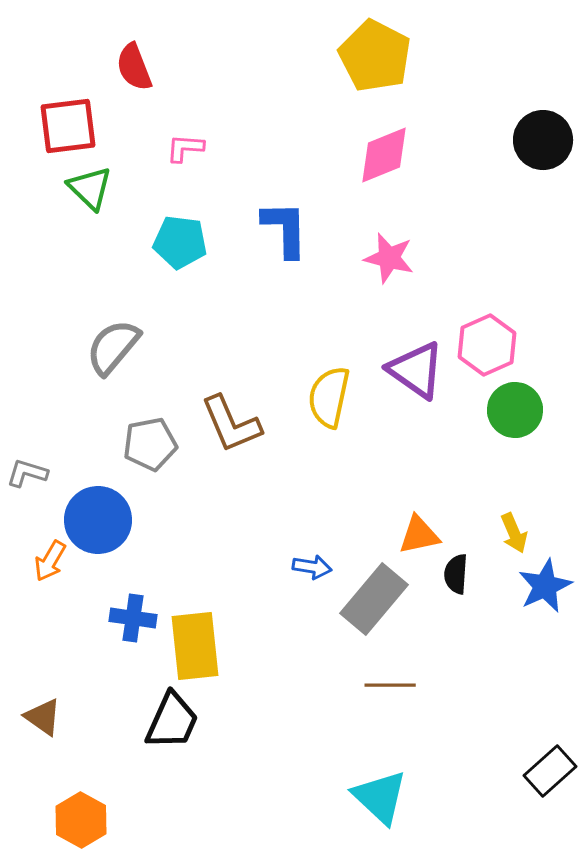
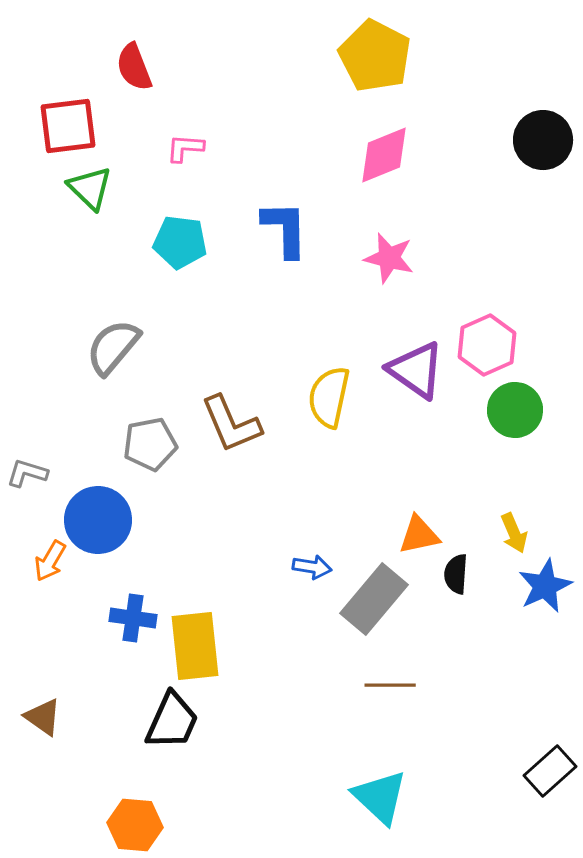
orange hexagon: moved 54 px right, 5 px down; rotated 24 degrees counterclockwise
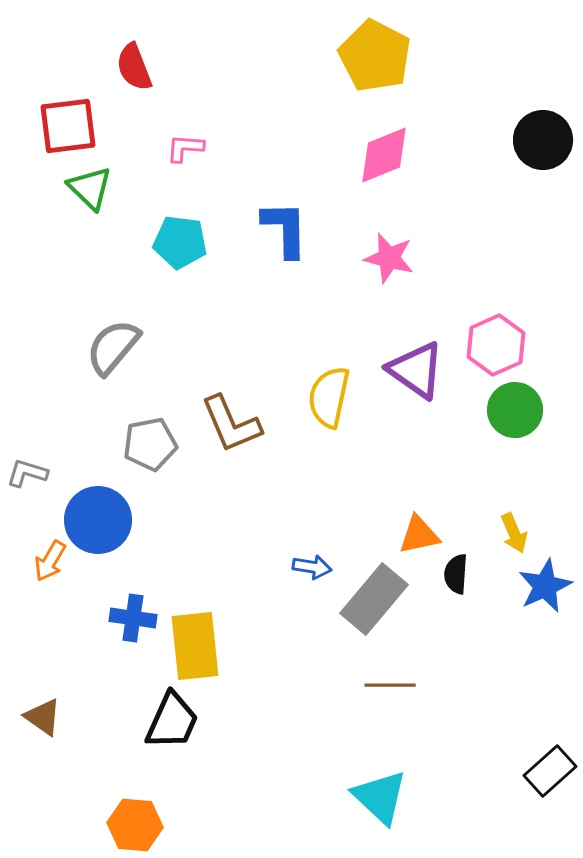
pink hexagon: moved 9 px right
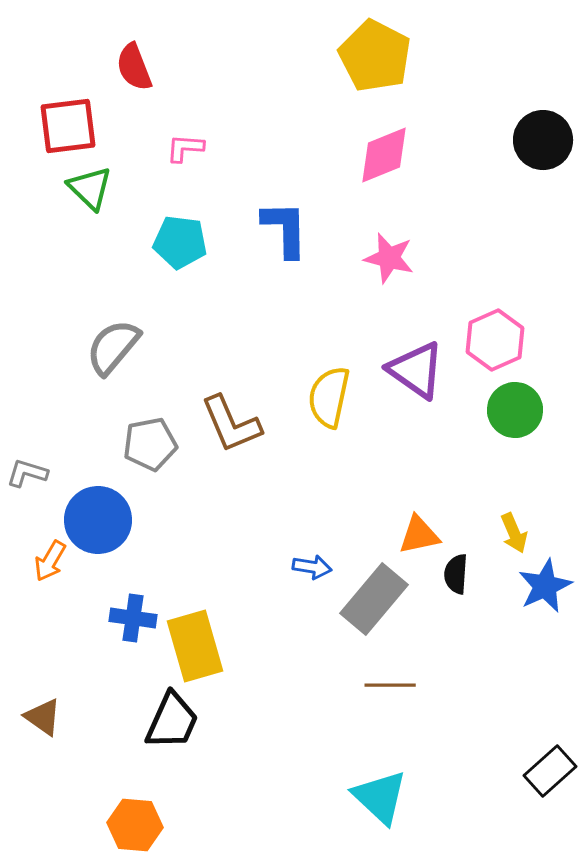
pink hexagon: moved 1 px left, 5 px up
yellow rectangle: rotated 10 degrees counterclockwise
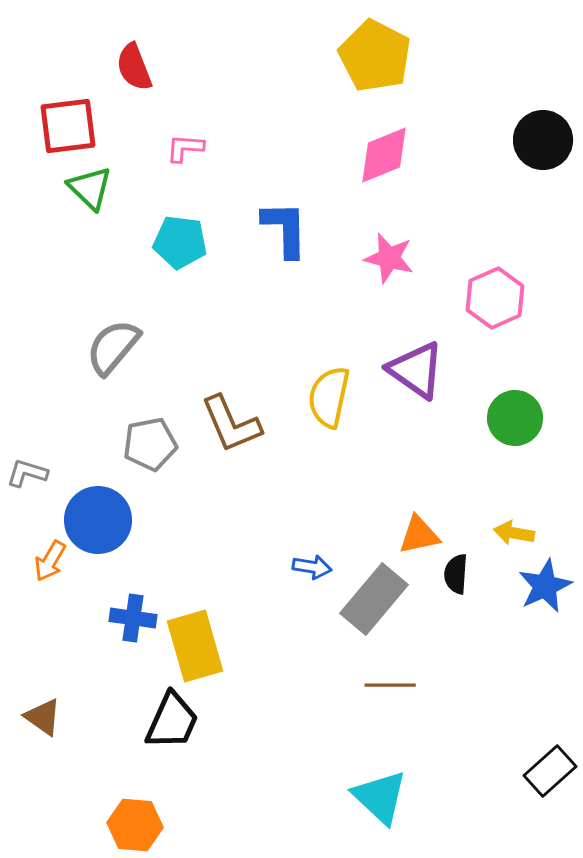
pink hexagon: moved 42 px up
green circle: moved 8 px down
yellow arrow: rotated 123 degrees clockwise
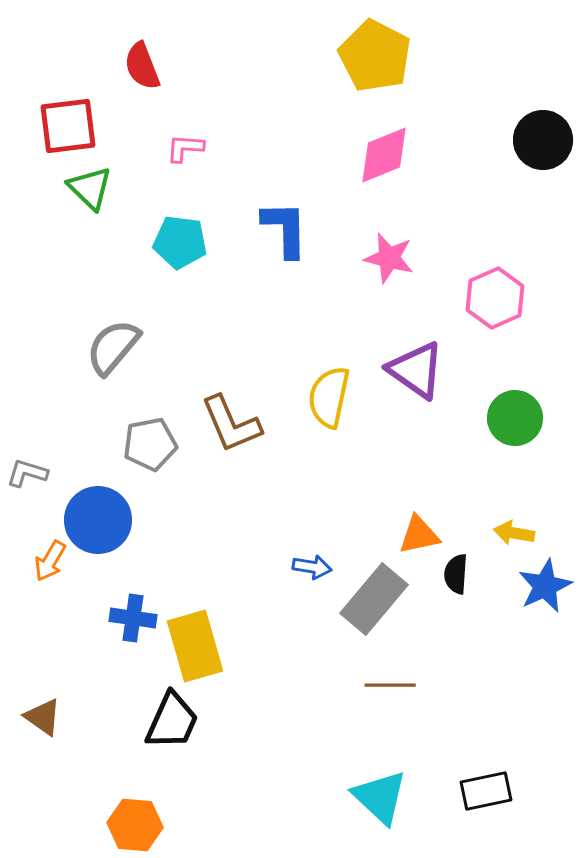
red semicircle: moved 8 px right, 1 px up
black rectangle: moved 64 px left, 20 px down; rotated 30 degrees clockwise
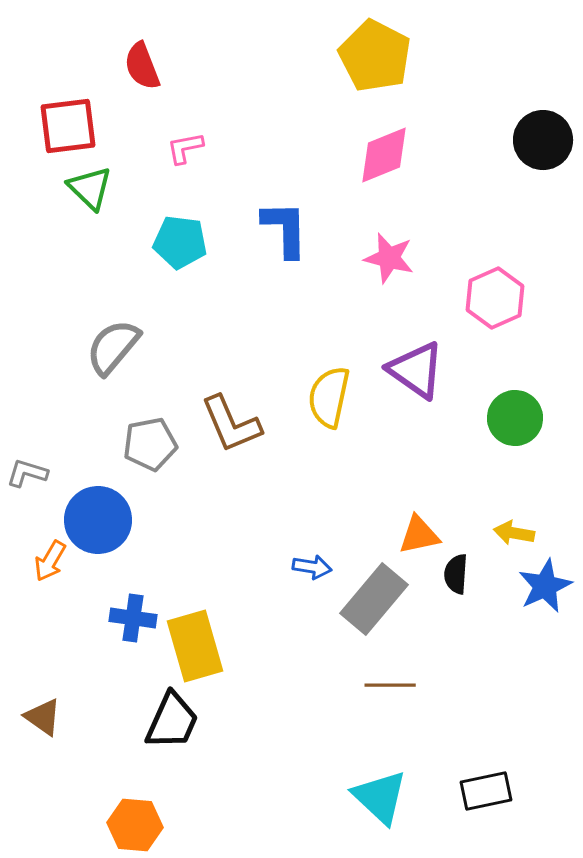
pink L-shape: rotated 15 degrees counterclockwise
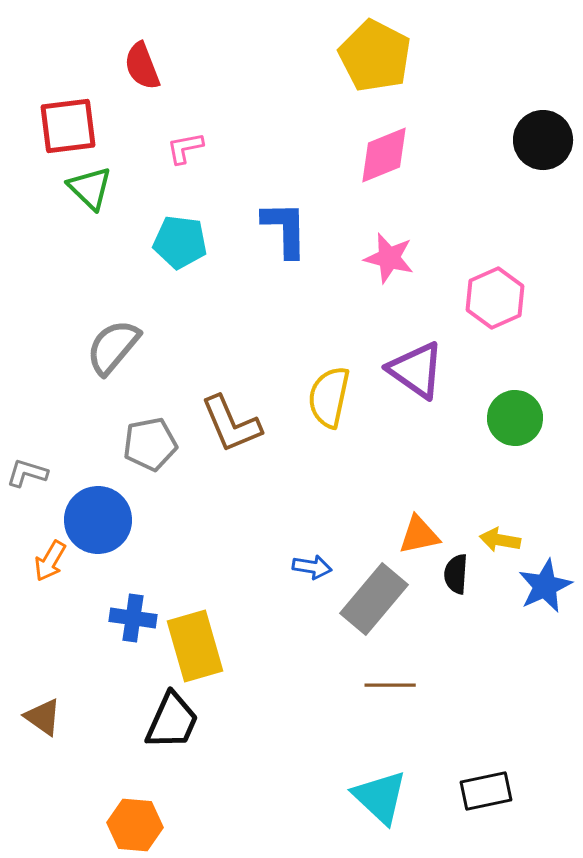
yellow arrow: moved 14 px left, 7 px down
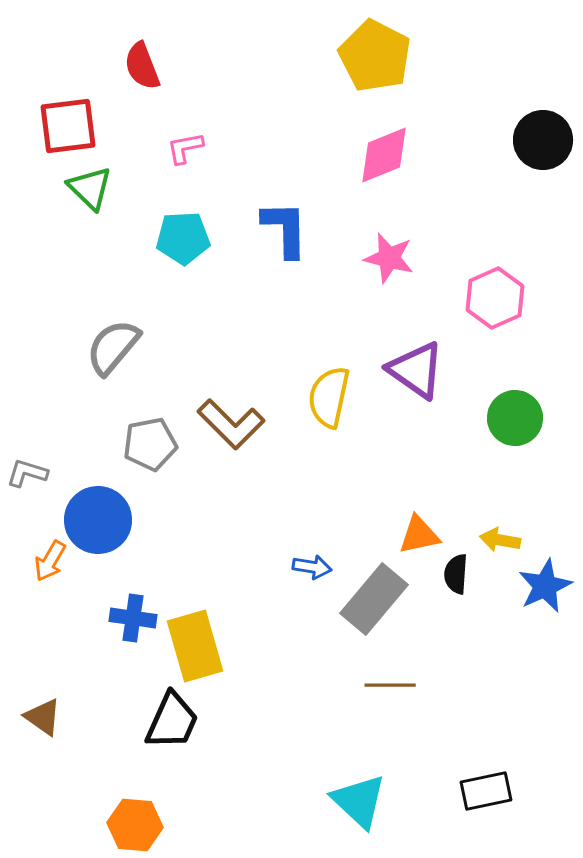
cyan pentagon: moved 3 px right, 4 px up; rotated 10 degrees counterclockwise
brown L-shape: rotated 22 degrees counterclockwise
cyan triangle: moved 21 px left, 4 px down
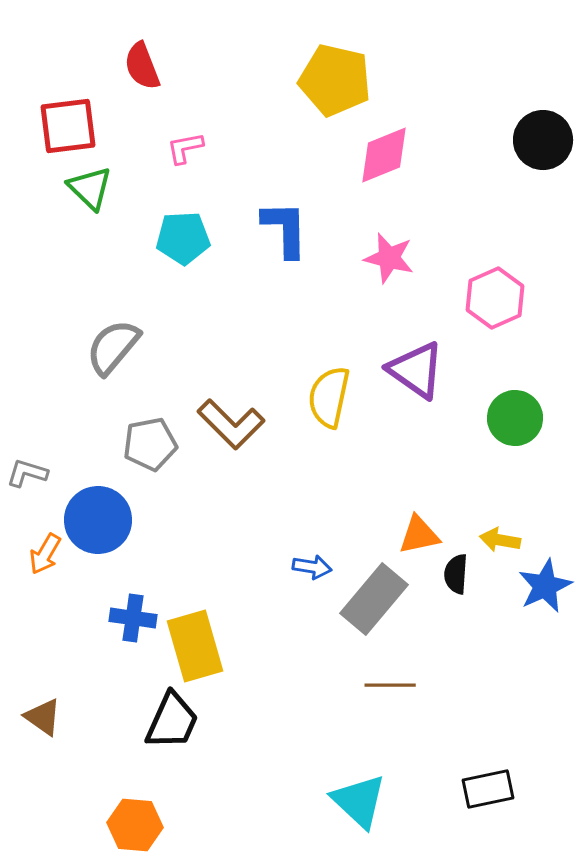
yellow pentagon: moved 40 px left, 24 px down; rotated 14 degrees counterclockwise
orange arrow: moved 5 px left, 7 px up
black rectangle: moved 2 px right, 2 px up
